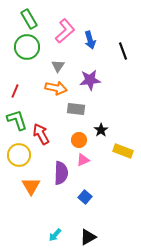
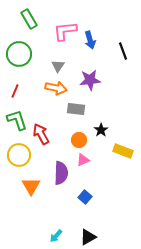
pink L-shape: rotated 145 degrees counterclockwise
green circle: moved 8 px left, 7 px down
cyan arrow: moved 1 px right, 1 px down
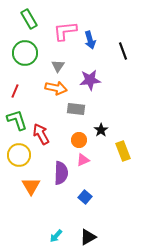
green circle: moved 6 px right, 1 px up
yellow rectangle: rotated 48 degrees clockwise
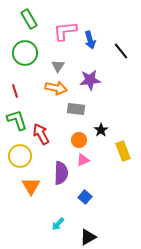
black line: moved 2 px left; rotated 18 degrees counterclockwise
red line: rotated 40 degrees counterclockwise
yellow circle: moved 1 px right, 1 px down
cyan arrow: moved 2 px right, 12 px up
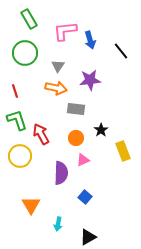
orange circle: moved 3 px left, 2 px up
orange triangle: moved 19 px down
cyan arrow: rotated 32 degrees counterclockwise
